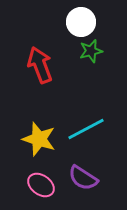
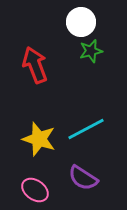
red arrow: moved 5 px left
pink ellipse: moved 6 px left, 5 px down
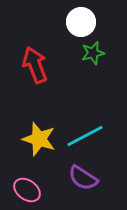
green star: moved 2 px right, 2 px down
cyan line: moved 1 px left, 7 px down
pink ellipse: moved 8 px left
